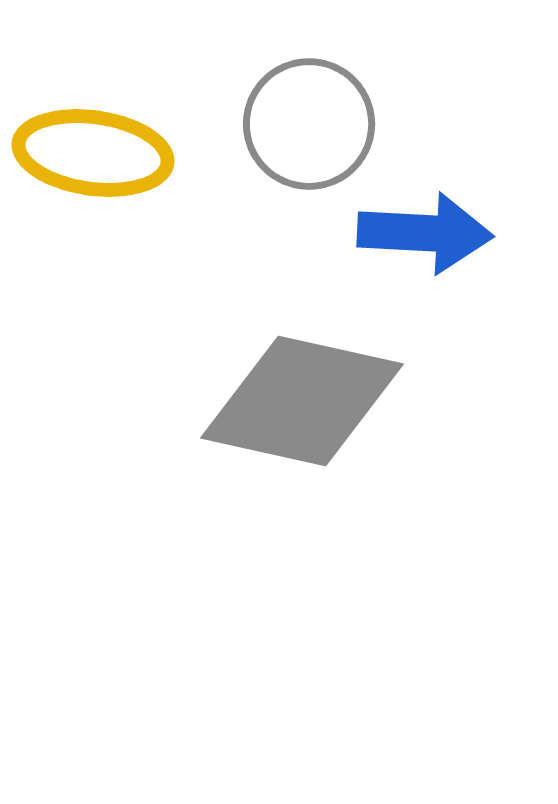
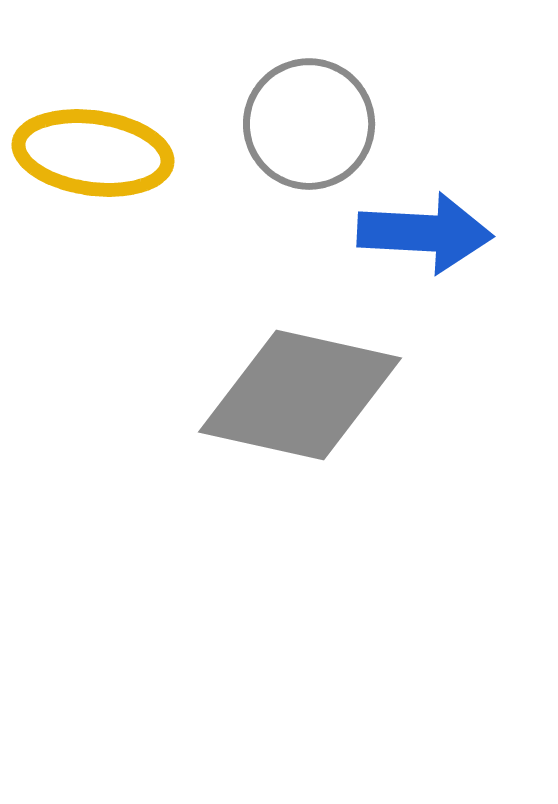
gray diamond: moved 2 px left, 6 px up
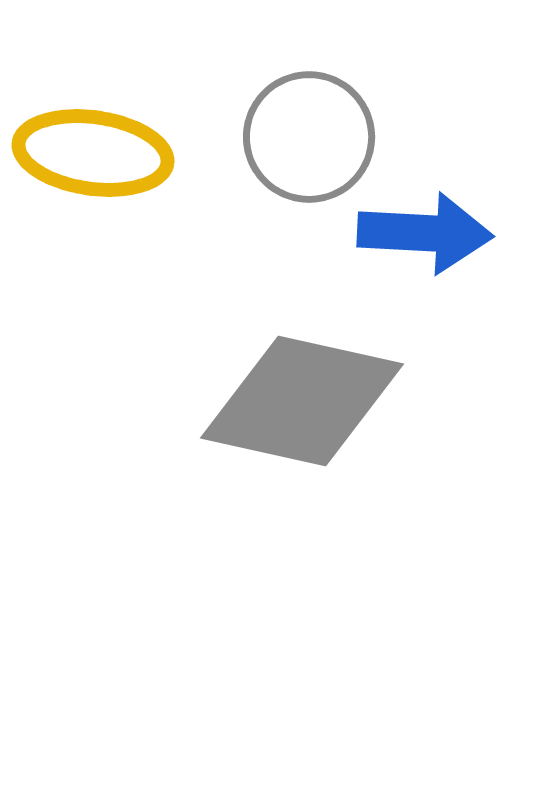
gray circle: moved 13 px down
gray diamond: moved 2 px right, 6 px down
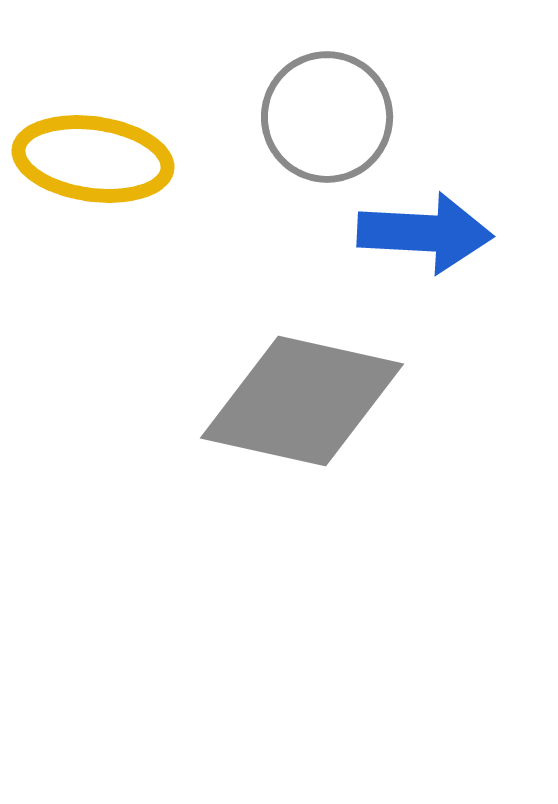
gray circle: moved 18 px right, 20 px up
yellow ellipse: moved 6 px down
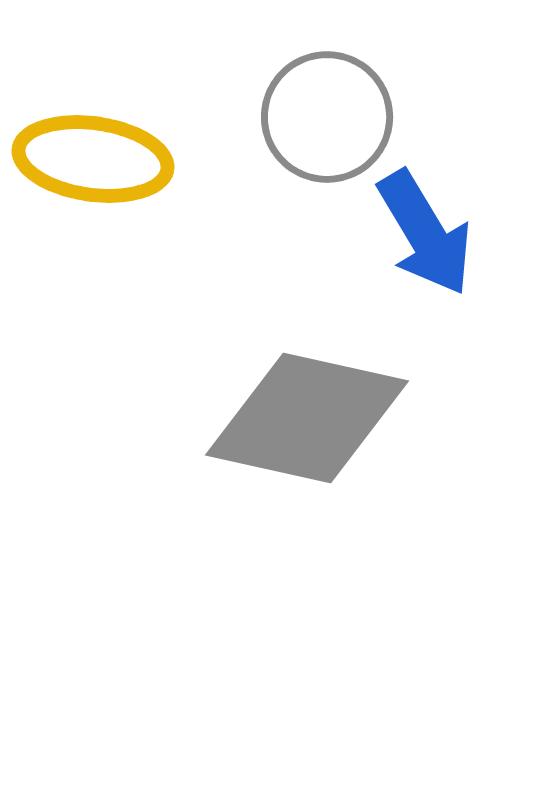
blue arrow: rotated 56 degrees clockwise
gray diamond: moved 5 px right, 17 px down
